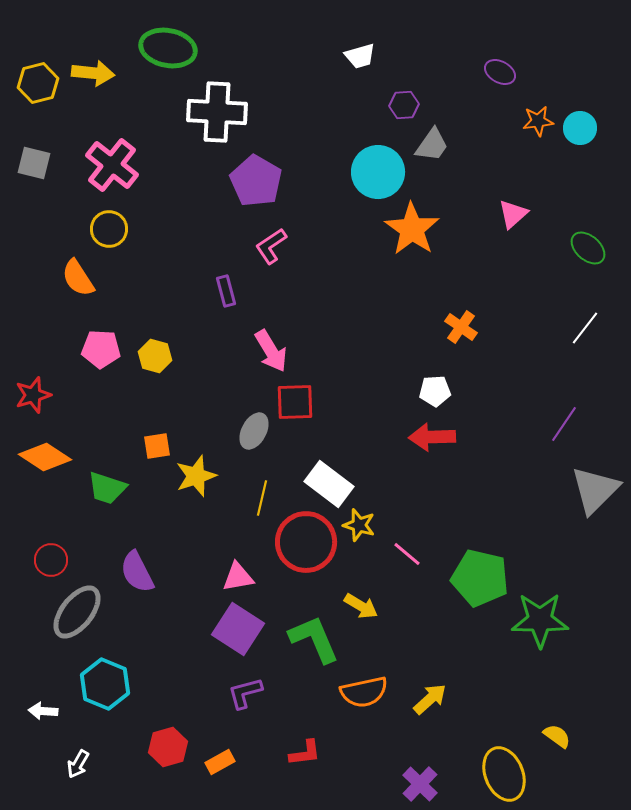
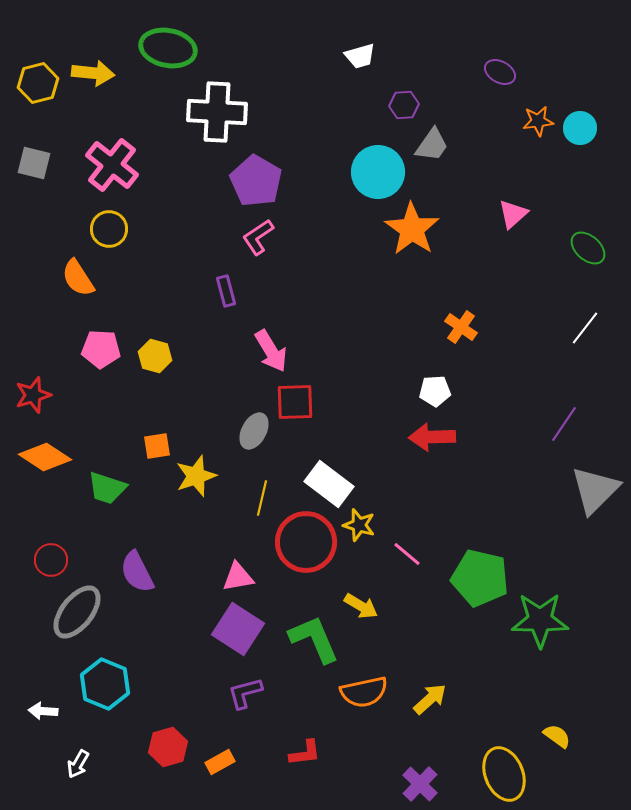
pink L-shape at (271, 246): moved 13 px left, 9 px up
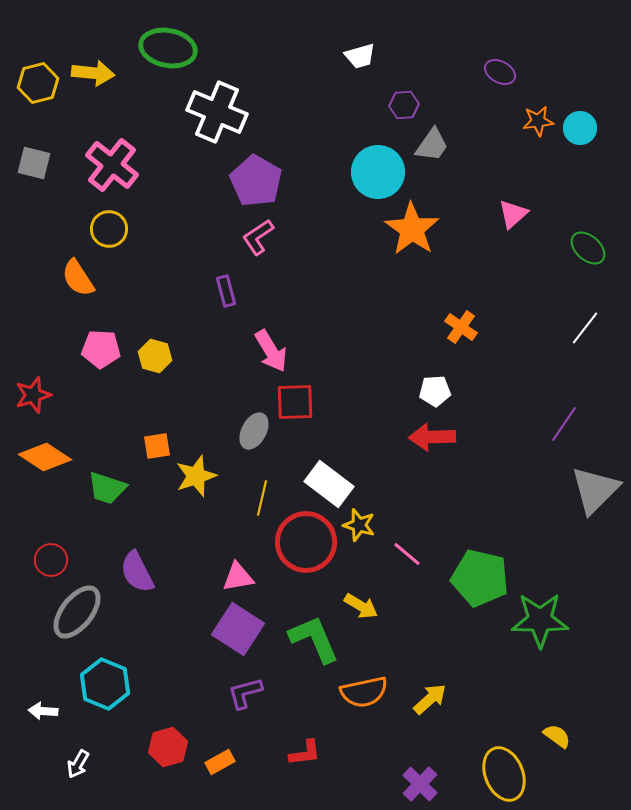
white cross at (217, 112): rotated 20 degrees clockwise
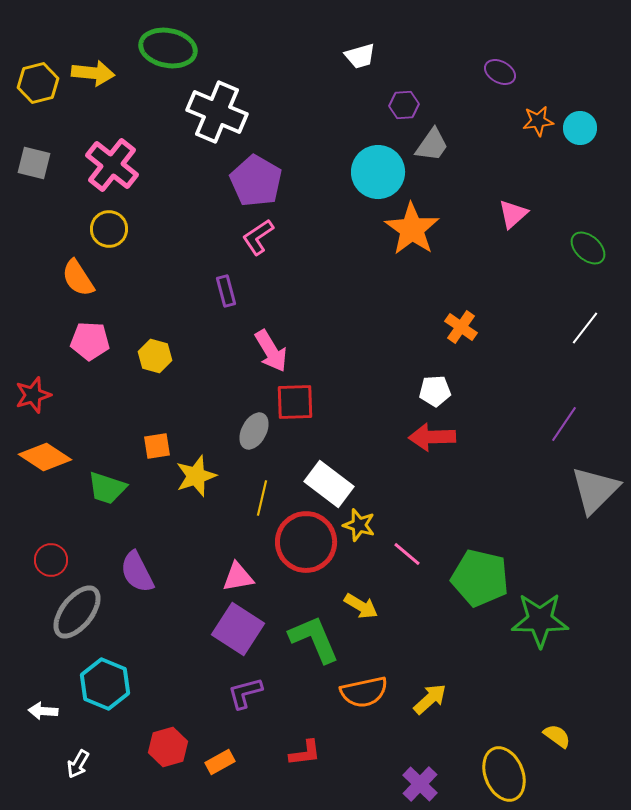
pink pentagon at (101, 349): moved 11 px left, 8 px up
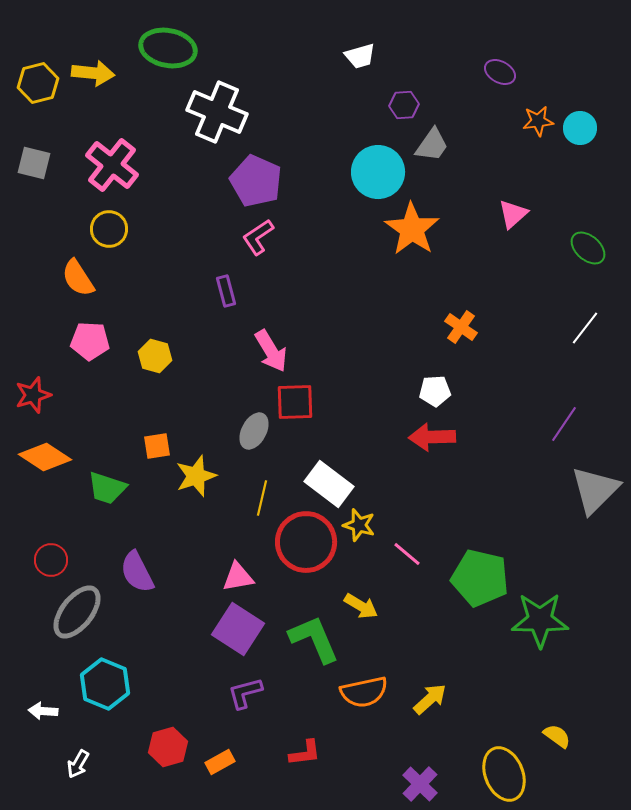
purple pentagon at (256, 181): rotated 6 degrees counterclockwise
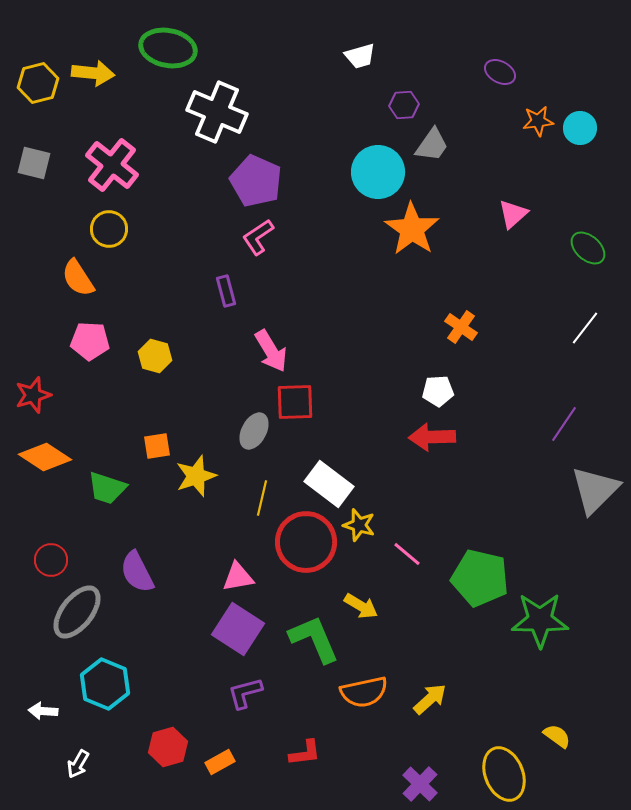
white pentagon at (435, 391): moved 3 px right
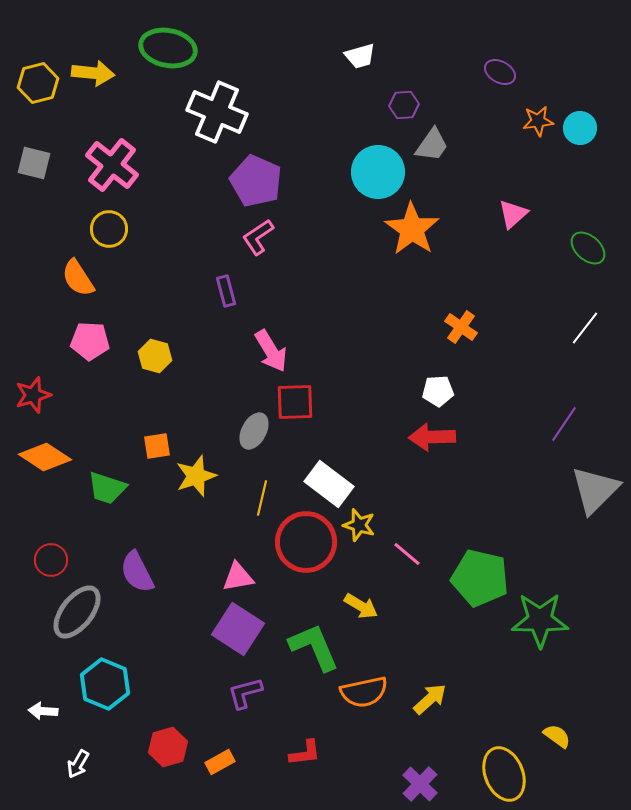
green L-shape at (314, 639): moved 8 px down
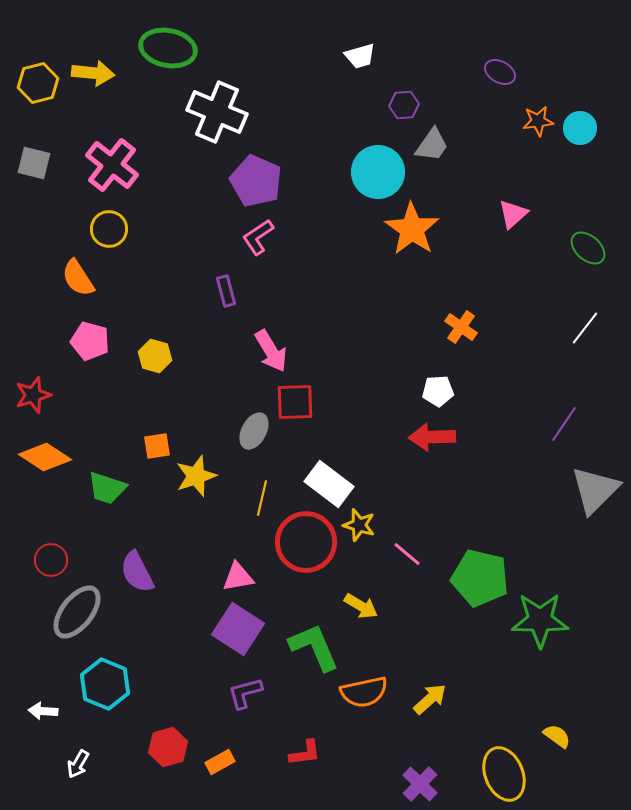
pink pentagon at (90, 341): rotated 12 degrees clockwise
